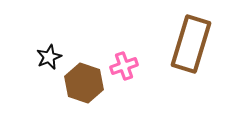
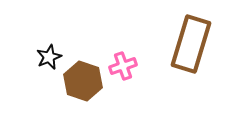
pink cross: moved 1 px left
brown hexagon: moved 1 px left, 2 px up
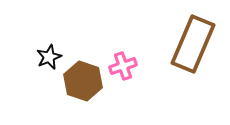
brown rectangle: moved 2 px right; rotated 6 degrees clockwise
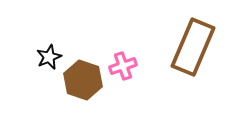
brown rectangle: moved 3 px down
brown hexagon: moved 1 px up
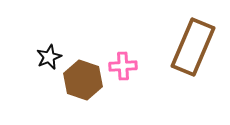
pink cross: rotated 16 degrees clockwise
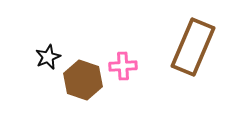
black star: moved 1 px left
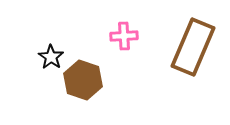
black star: moved 3 px right; rotated 15 degrees counterclockwise
pink cross: moved 1 px right, 30 px up
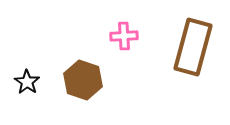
brown rectangle: rotated 8 degrees counterclockwise
black star: moved 24 px left, 25 px down
